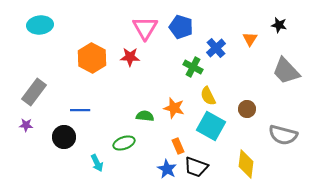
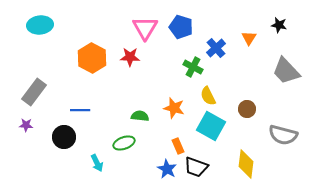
orange triangle: moved 1 px left, 1 px up
green semicircle: moved 5 px left
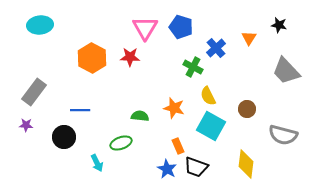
green ellipse: moved 3 px left
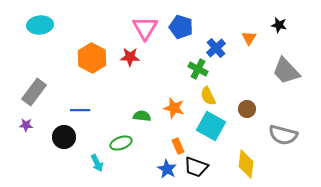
green cross: moved 5 px right, 2 px down
green semicircle: moved 2 px right
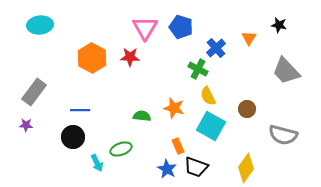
black circle: moved 9 px right
green ellipse: moved 6 px down
yellow diamond: moved 4 px down; rotated 28 degrees clockwise
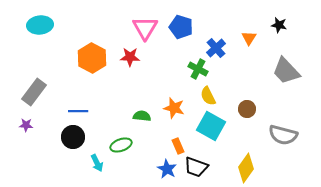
blue line: moved 2 px left, 1 px down
green ellipse: moved 4 px up
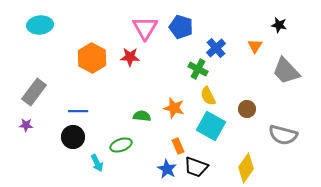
orange triangle: moved 6 px right, 8 px down
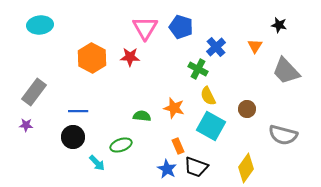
blue cross: moved 1 px up
cyan arrow: rotated 18 degrees counterclockwise
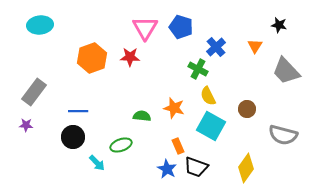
orange hexagon: rotated 12 degrees clockwise
